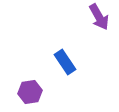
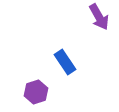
purple hexagon: moved 6 px right; rotated 10 degrees counterclockwise
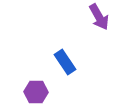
purple hexagon: rotated 20 degrees clockwise
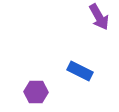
blue rectangle: moved 15 px right, 9 px down; rotated 30 degrees counterclockwise
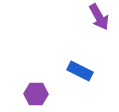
purple hexagon: moved 2 px down
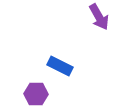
blue rectangle: moved 20 px left, 5 px up
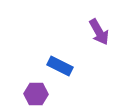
purple arrow: moved 15 px down
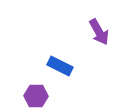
purple hexagon: moved 2 px down
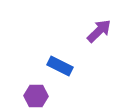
purple arrow: moved 1 px up; rotated 104 degrees counterclockwise
